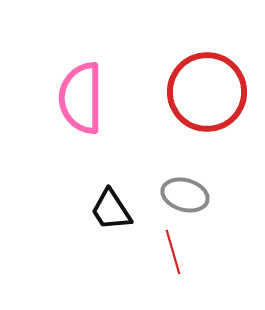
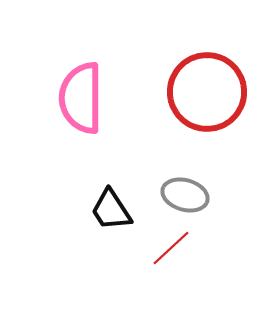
red line: moved 2 px left, 4 px up; rotated 63 degrees clockwise
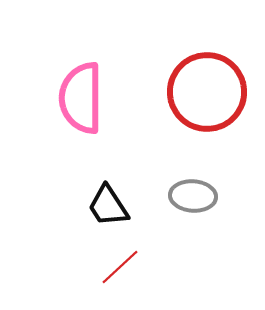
gray ellipse: moved 8 px right, 1 px down; rotated 12 degrees counterclockwise
black trapezoid: moved 3 px left, 4 px up
red line: moved 51 px left, 19 px down
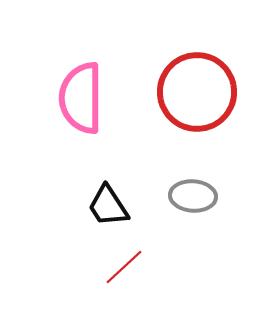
red circle: moved 10 px left
red line: moved 4 px right
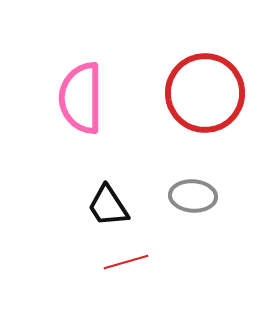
red circle: moved 8 px right, 1 px down
red line: moved 2 px right, 5 px up; rotated 27 degrees clockwise
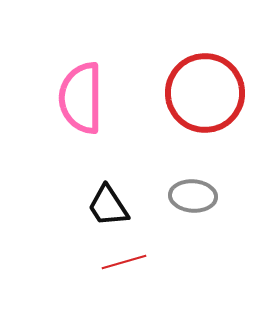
red line: moved 2 px left
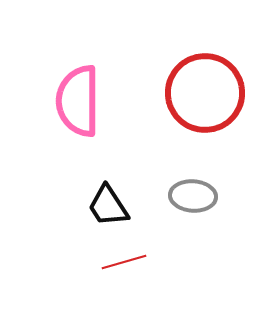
pink semicircle: moved 3 px left, 3 px down
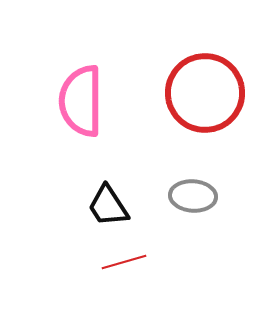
pink semicircle: moved 3 px right
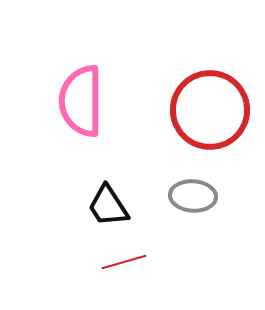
red circle: moved 5 px right, 17 px down
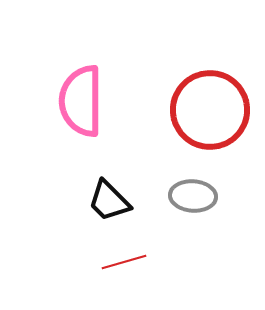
black trapezoid: moved 1 px right, 5 px up; rotated 12 degrees counterclockwise
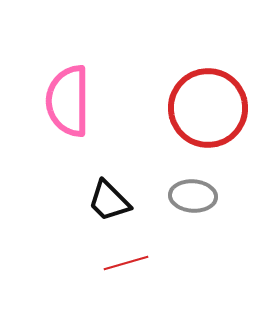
pink semicircle: moved 13 px left
red circle: moved 2 px left, 2 px up
red line: moved 2 px right, 1 px down
